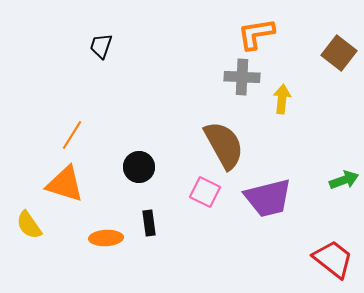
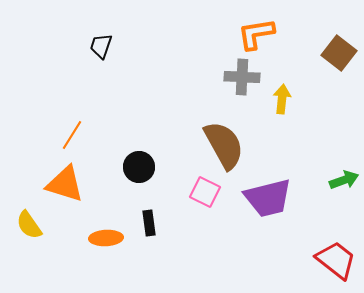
red trapezoid: moved 3 px right, 1 px down
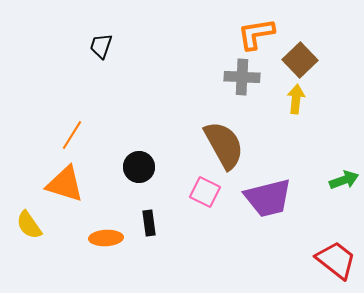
brown square: moved 39 px left, 7 px down; rotated 8 degrees clockwise
yellow arrow: moved 14 px right
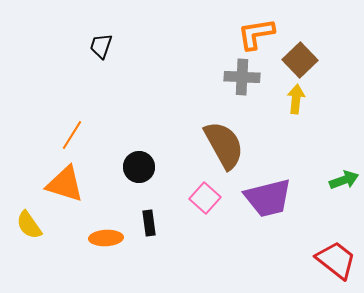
pink square: moved 6 px down; rotated 16 degrees clockwise
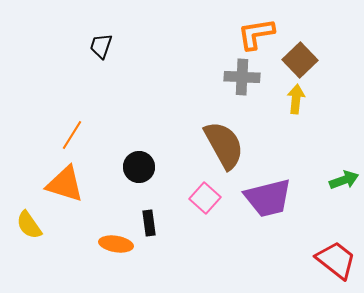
orange ellipse: moved 10 px right, 6 px down; rotated 12 degrees clockwise
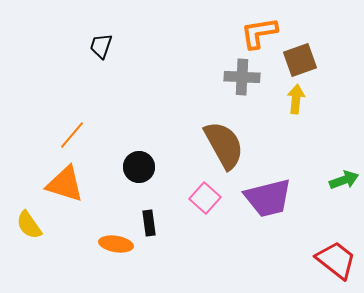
orange L-shape: moved 3 px right, 1 px up
brown square: rotated 24 degrees clockwise
orange line: rotated 8 degrees clockwise
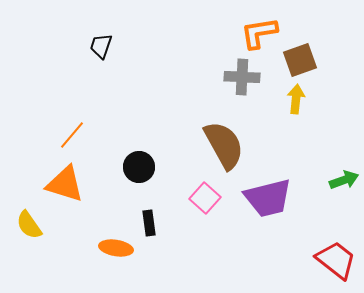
orange ellipse: moved 4 px down
